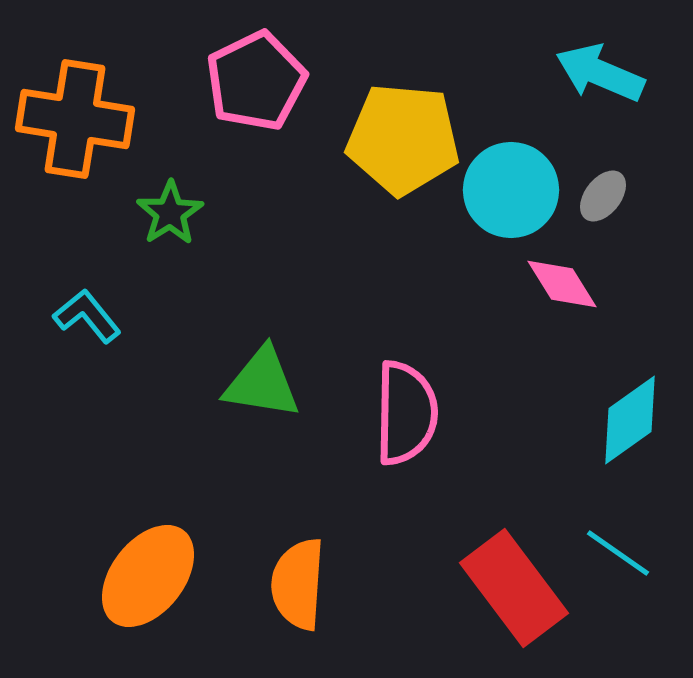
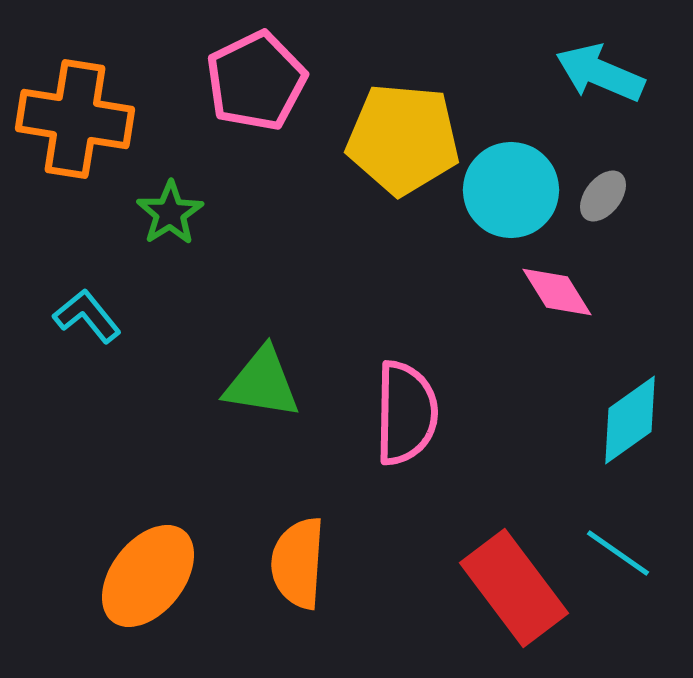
pink diamond: moved 5 px left, 8 px down
orange semicircle: moved 21 px up
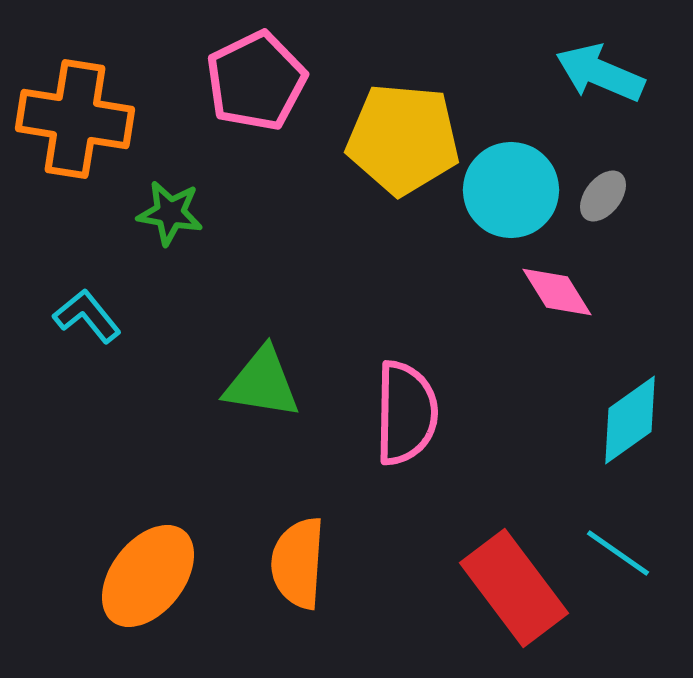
green star: rotated 30 degrees counterclockwise
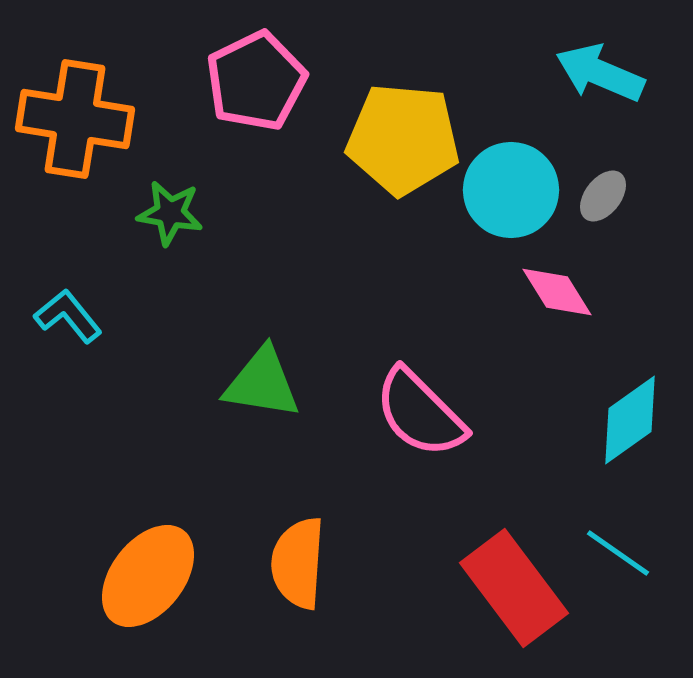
cyan L-shape: moved 19 px left
pink semicircle: moved 14 px right; rotated 134 degrees clockwise
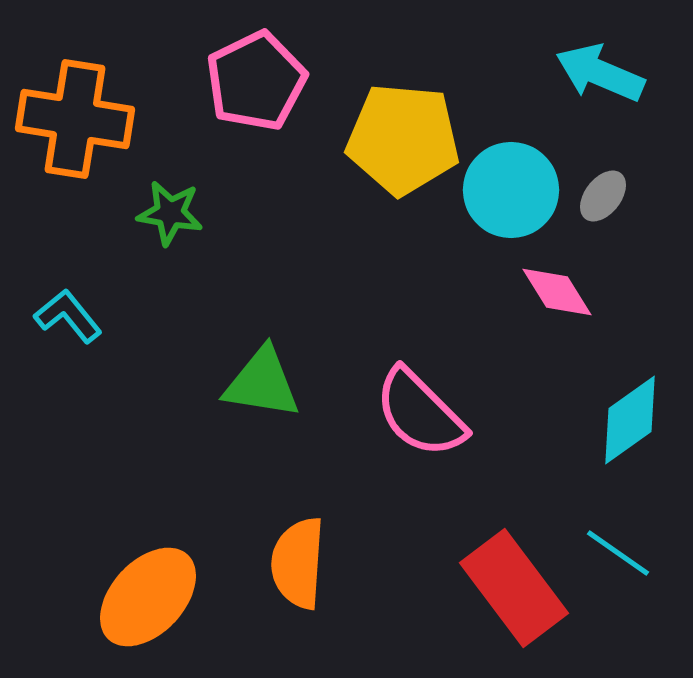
orange ellipse: moved 21 px down; rotated 5 degrees clockwise
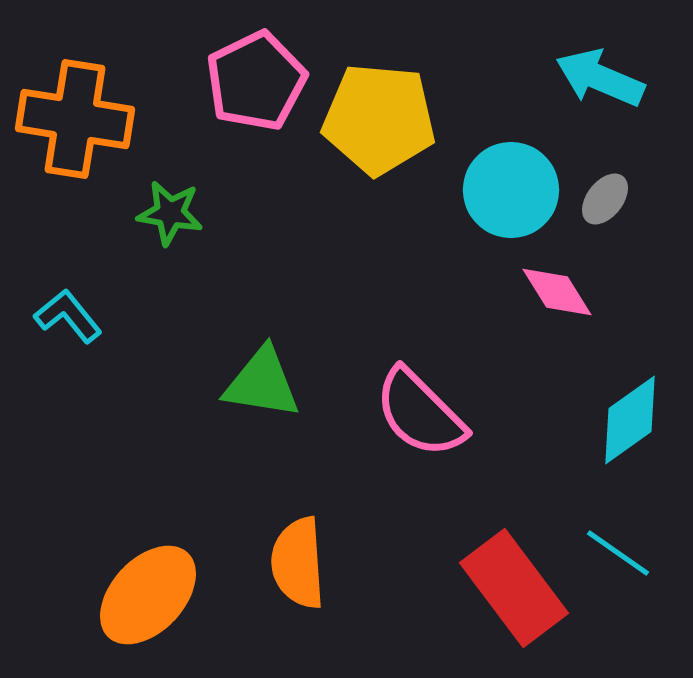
cyan arrow: moved 5 px down
yellow pentagon: moved 24 px left, 20 px up
gray ellipse: moved 2 px right, 3 px down
orange semicircle: rotated 8 degrees counterclockwise
orange ellipse: moved 2 px up
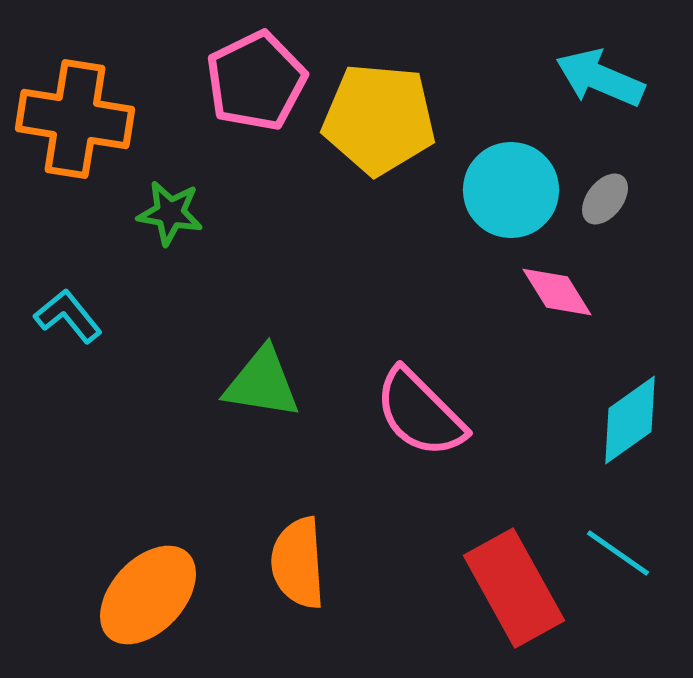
red rectangle: rotated 8 degrees clockwise
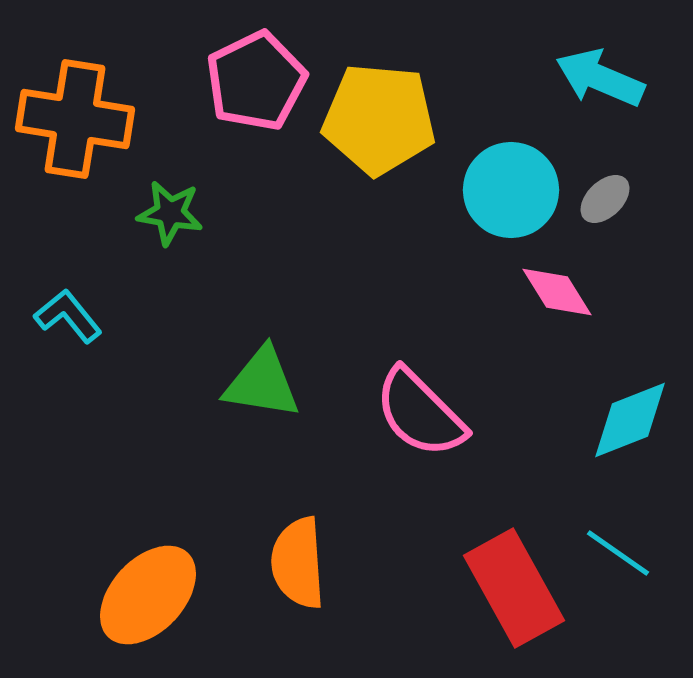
gray ellipse: rotated 8 degrees clockwise
cyan diamond: rotated 14 degrees clockwise
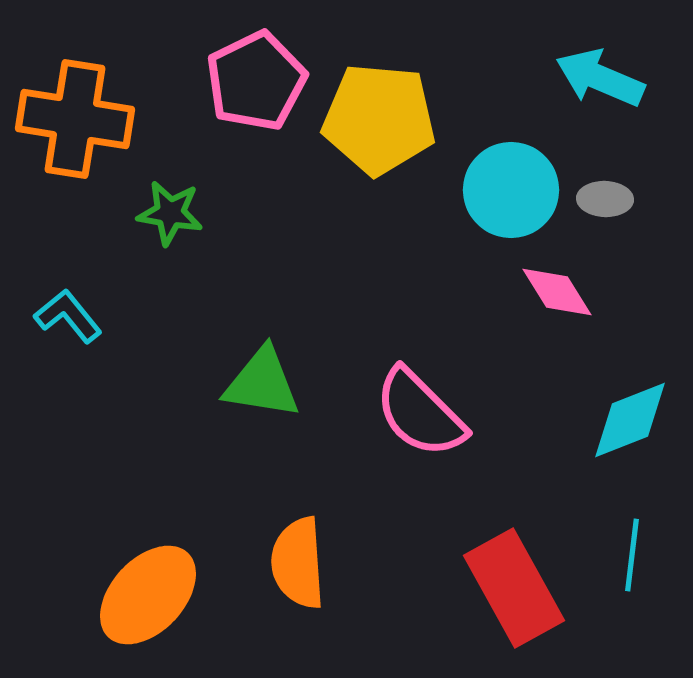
gray ellipse: rotated 46 degrees clockwise
cyan line: moved 14 px right, 2 px down; rotated 62 degrees clockwise
